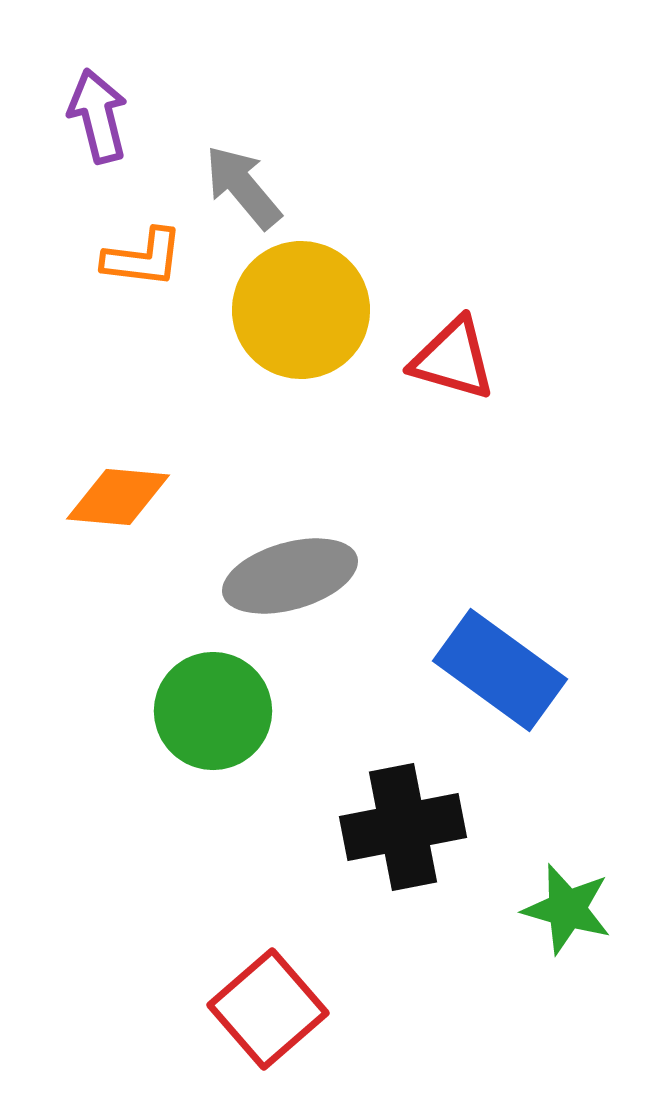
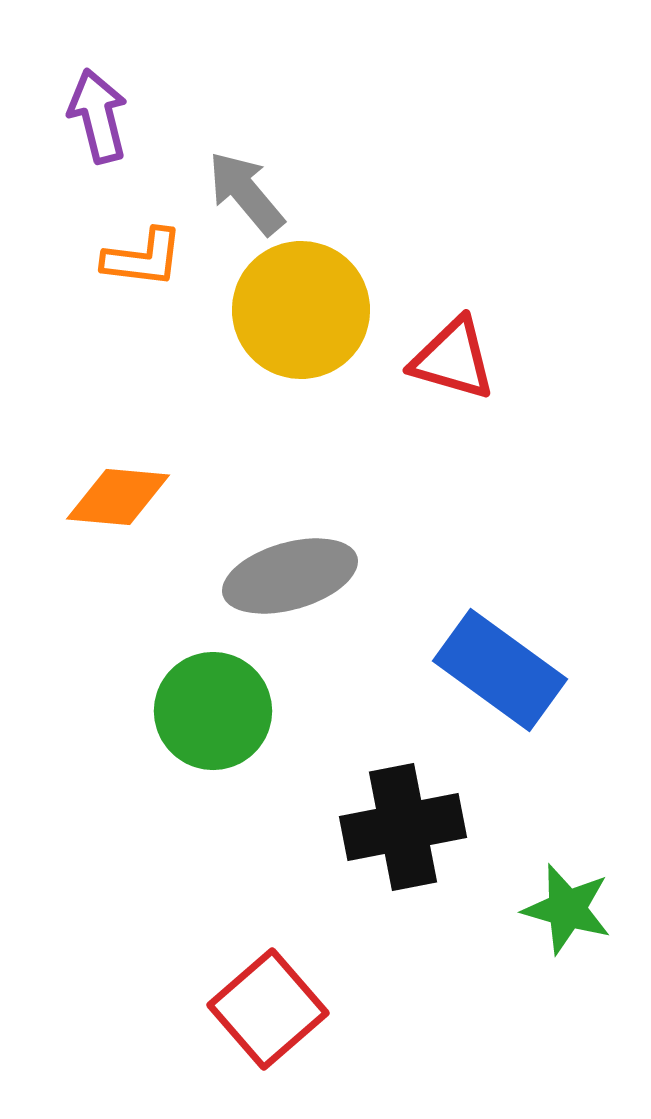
gray arrow: moved 3 px right, 6 px down
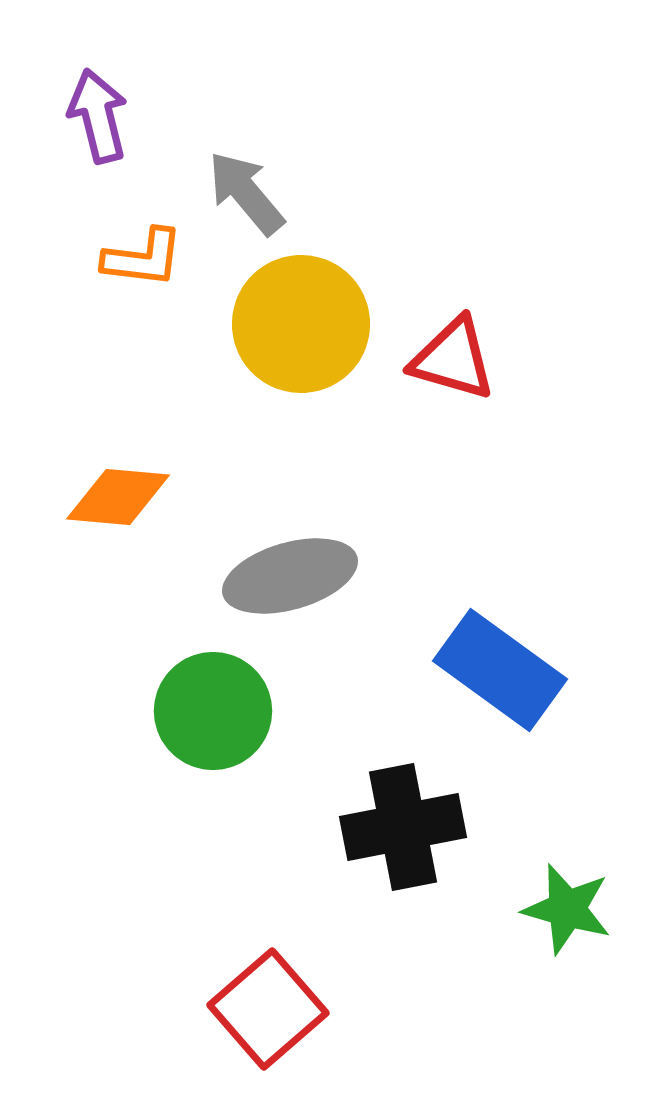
yellow circle: moved 14 px down
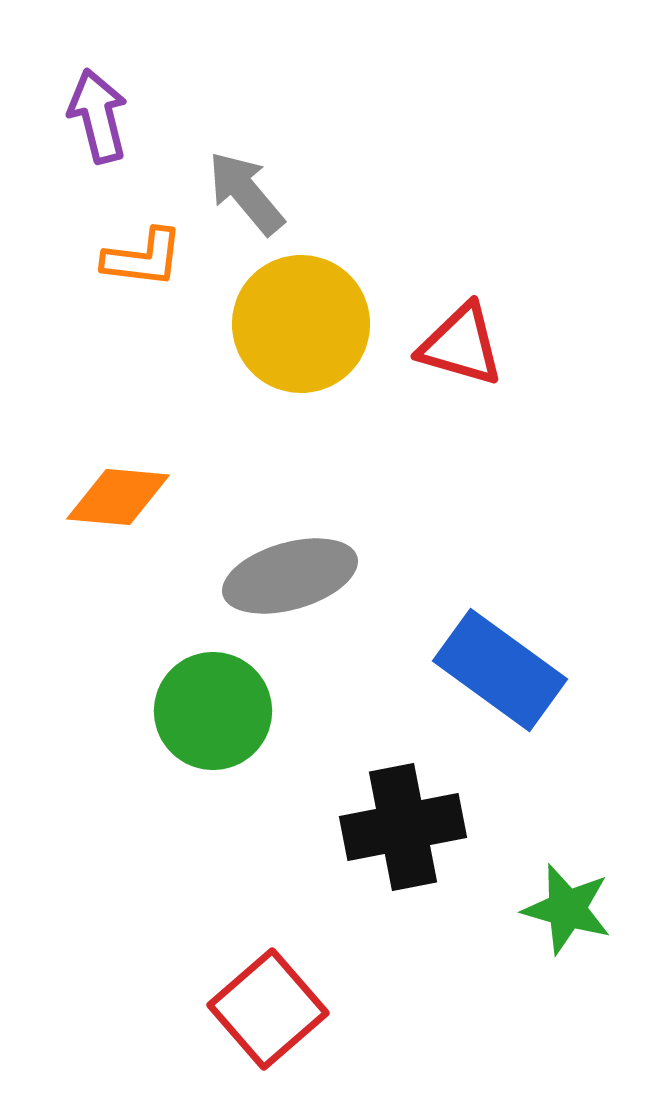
red triangle: moved 8 px right, 14 px up
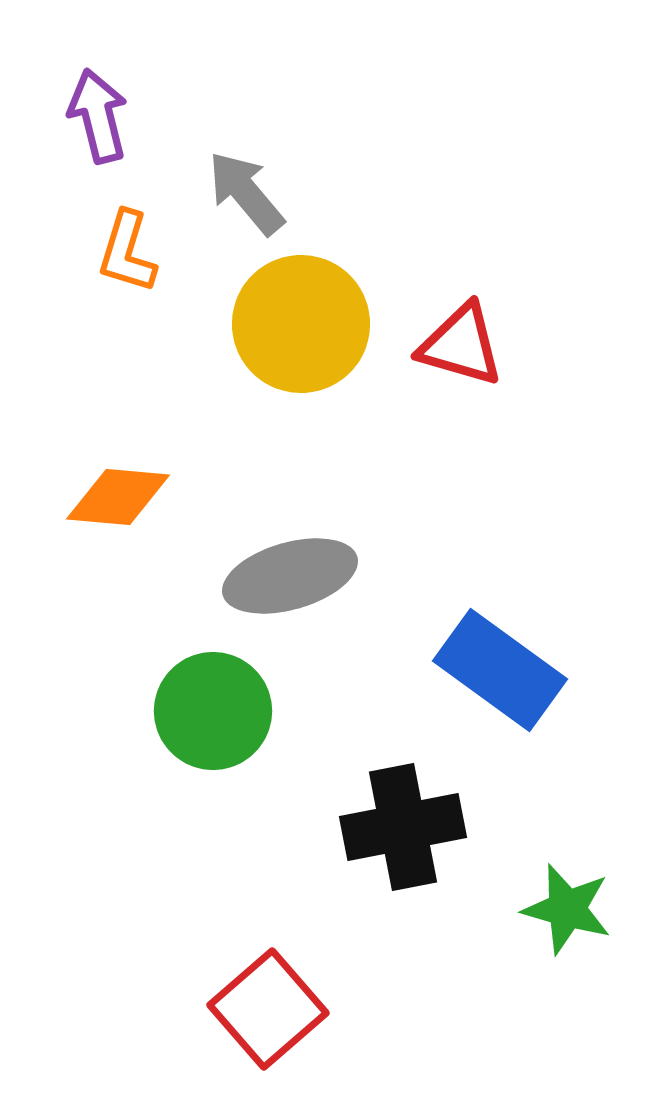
orange L-shape: moved 16 px left, 6 px up; rotated 100 degrees clockwise
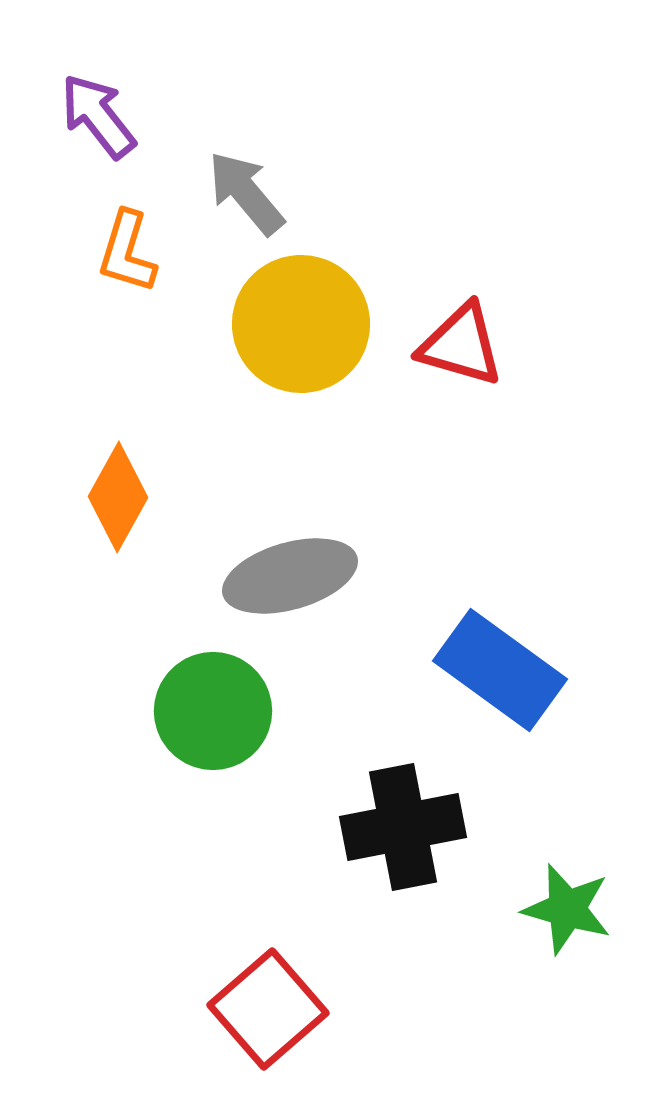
purple arrow: rotated 24 degrees counterclockwise
orange diamond: rotated 66 degrees counterclockwise
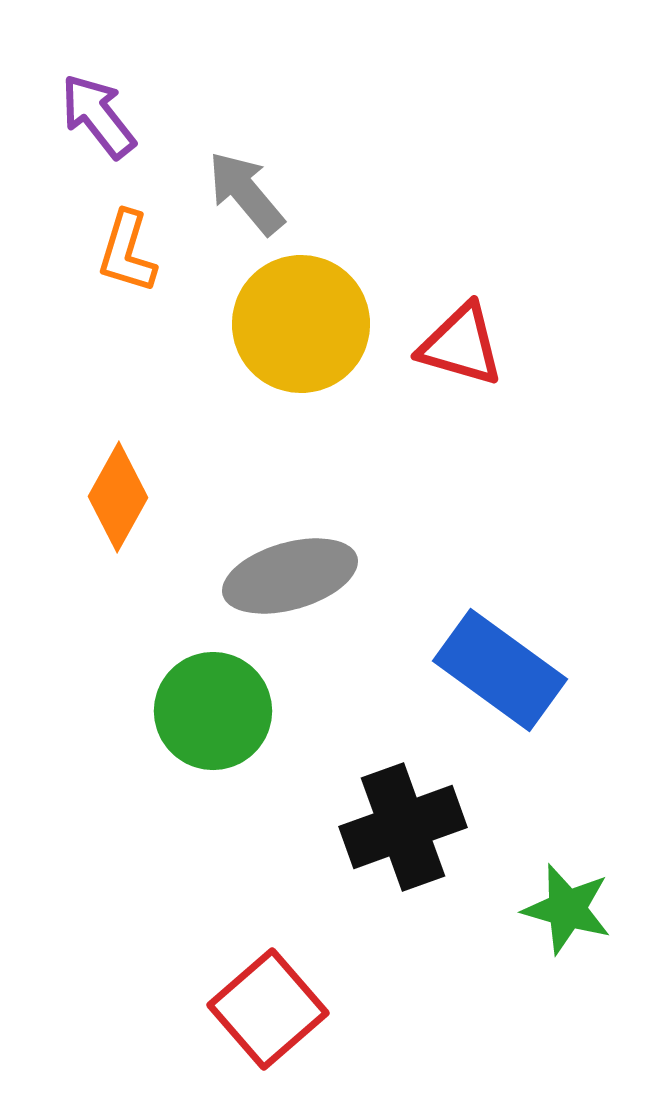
black cross: rotated 9 degrees counterclockwise
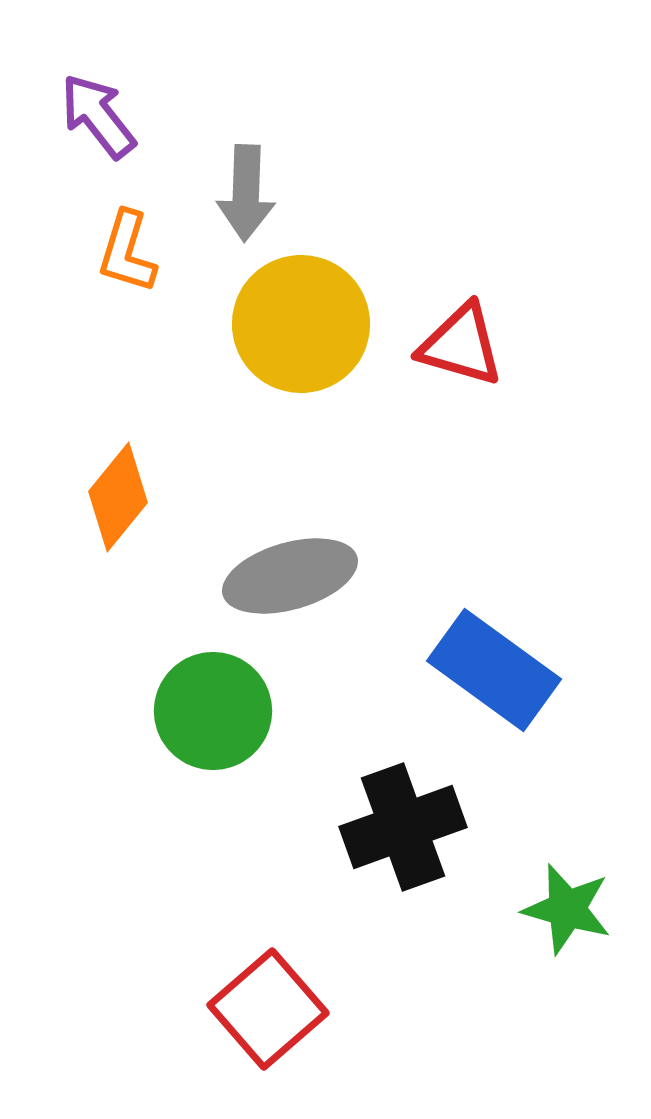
gray arrow: rotated 138 degrees counterclockwise
orange diamond: rotated 10 degrees clockwise
blue rectangle: moved 6 px left
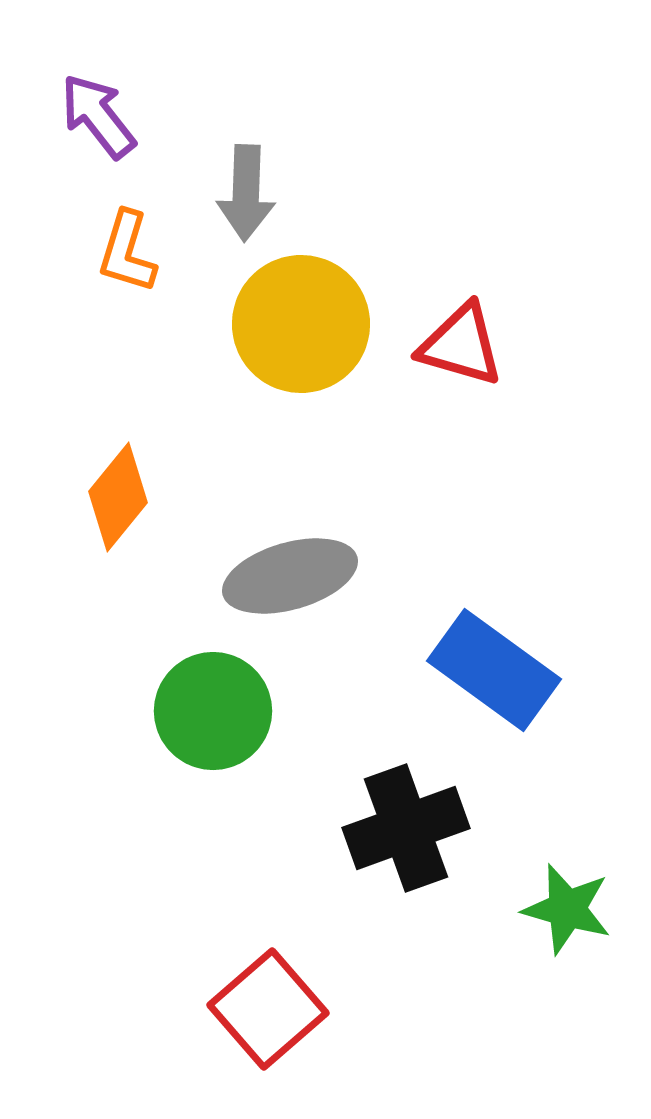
black cross: moved 3 px right, 1 px down
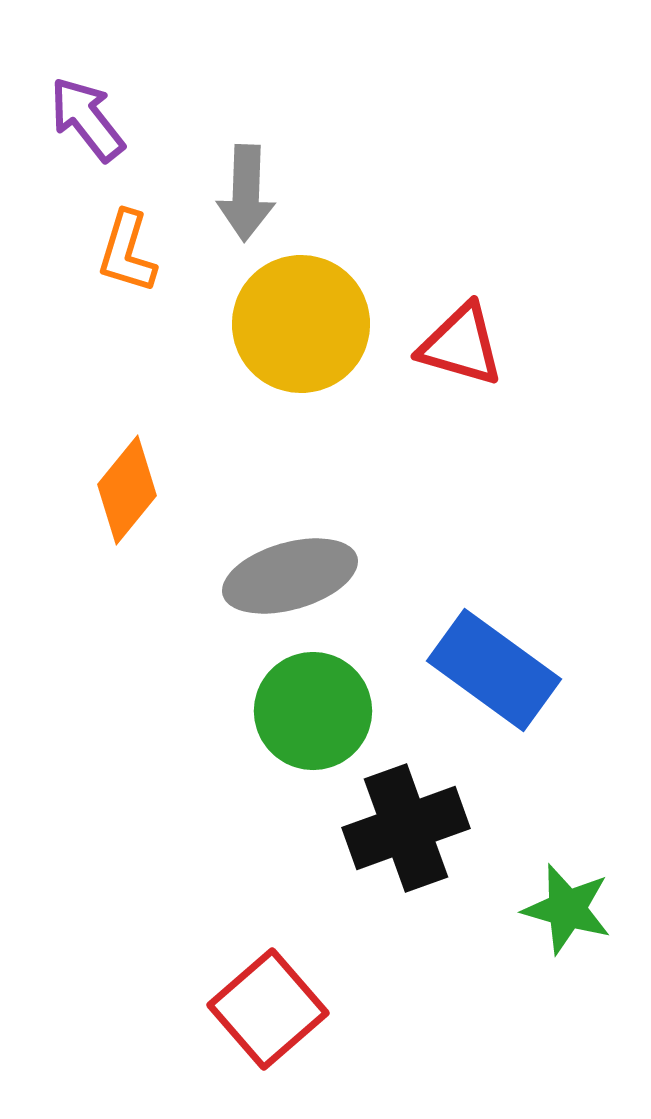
purple arrow: moved 11 px left, 3 px down
orange diamond: moved 9 px right, 7 px up
green circle: moved 100 px right
